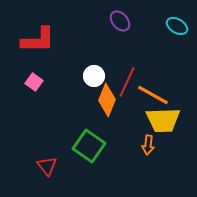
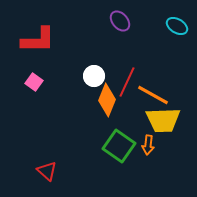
green square: moved 30 px right
red triangle: moved 5 px down; rotated 10 degrees counterclockwise
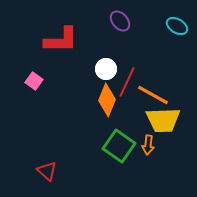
red L-shape: moved 23 px right
white circle: moved 12 px right, 7 px up
pink square: moved 1 px up
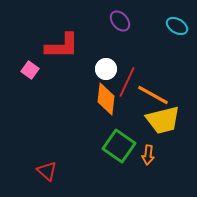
red L-shape: moved 1 px right, 6 px down
pink square: moved 4 px left, 11 px up
orange diamond: moved 1 px left, 1 px up; rotated 16 degrees counterclockwise
yellow trapezoid: rotated 12 degrees counterclockwise
orange arrow: moved 10 px down
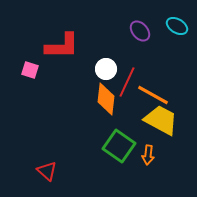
purple ellipse: moved 20 px right, 10 px down
pink square: rotated 18 degrees counterclockwise
yellow trapezoid: moved 2 px left; rotated 138 degrees counterclockwise
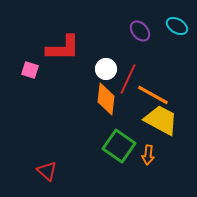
red L-shape: moved 1 px right, 2 px down
red line: moved 1 px right, 3 px up
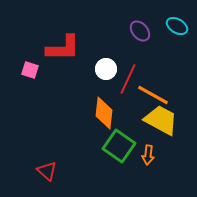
orange diamond: moved 2 px left, 14 px down
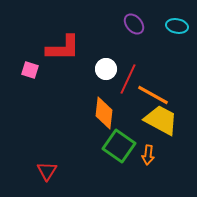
cyan ellipse: rotated 20 degrees counterclockwise
purple ellipse: moved 6 px left, 7 px up
red triangle: rotated 20 degrees clockwise
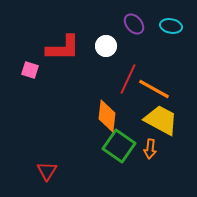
cyan ellipse: moved 6 px left
white circle: moved 23 px up
orange line: moved 1 px right, 6 px up
orange diamond: moved 3 px right, 3 px down
orange arrow: moved 2 px right, 6 px up
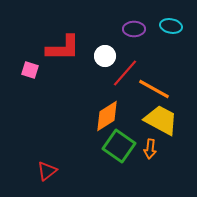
purple ellipse: moved 5 px down; rotated 50 degrees counterclockwise
white circle: moved 1 px left, 10 px down
red line: moved 3 px left, 6 px up; rotated 16 degrees clockwise
orange diamond: rotated 52 degrees clockwise
red triangle: rotated 20 degrees clockwise
